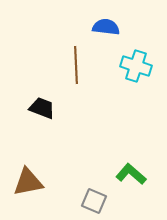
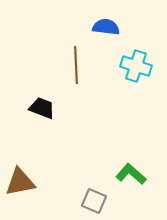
brown triangle: moved 8 px left
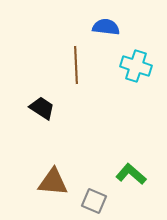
black trapezoid: rotated 12 degrees clockwise
brown triangle: moved 33 px right; rotated 16 degrees clockwise
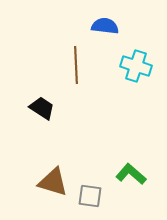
blue semicircle: moved 1 px left, 1 px up
brown triangle: rotated 12 degrees clockwise
gray square: moved 4 px left, 5 px up; rotated 15 degrees counterclockwise
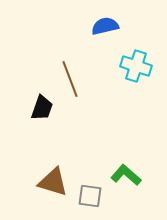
blue semicircle: rotated 20 degrees counterclockwise
brown line: moved 6 px left, 14 px down; rotated 18 degrees counterclockwise
black trapezoid: rotated 76 degrees clockwise
green L-shape: moved 5 px left, 1 px down
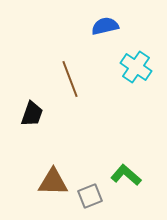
cyan cross: moved 1 px down; rotated 16 degrees clockwise
black trapezoid: moved 10 px left, 6 px down
brown triangle: rotated 16 degrees counterclockwise
gray square: rotated 30 degrees counterclockwise
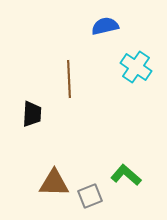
brown line: moved 1 px left; rotated 18 degrees clockwise
black trapezoid: rotated 16 degrees counterclockwise
brown triangle: moved 1 px right, 1 px down
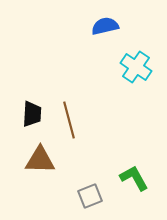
brown line: moved 41 px down; rotated 12 degrees counterclockwise
green L-shape: moved 8 px right, 3 px down; rotated 20 degrees clockwise
brown triangle: moved 14 px left, 23 px up
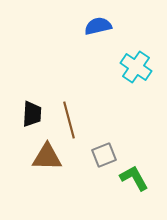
blue semicircle: moved 7 px left
brown triangle: moved 7 px right, 3 px up
gray square: moved 14 px right, 41 px up
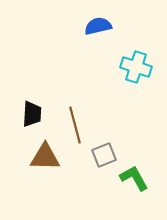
cyan cross: rotated 16 degrees counterclockwise
brown line: moved 6 px right, 5 px down
brown triangle: moved 2 px left
